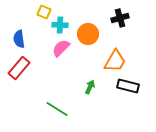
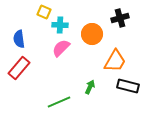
orange circle: moved 4 px right
green line: moved 2 px right, 7 px up; rotated 55 degrees counterclockwise
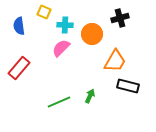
cyan cross: moved 5 px right
blue semicircle: moved 13 px up
green arrow: moved 9 px down
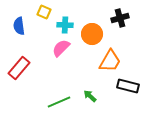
orange trapezoid: moved 5 px left
green arrow: rotated 72 degrees counterclockwise
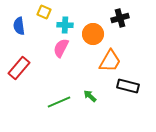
orange circle: moved 1 px right
pink semicircle: rotated 18 degrees counterclockwise
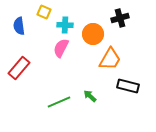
orange trapezoid: moved 2 px up
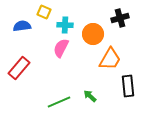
blue semicircle: moved 3 px right; rotated 90 degrees clockwise
black rectangle: rotated 70 degrees clockwise
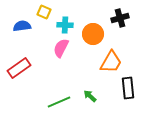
orange trapezoid: moved 1 px right, 3 px down
red rectangle: rotated 15 degrees clockwise
black rectangle: moved 2 px down
